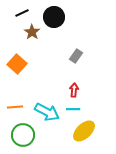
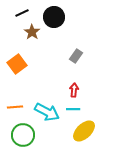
orange square: rotated 12 degrees clockwise
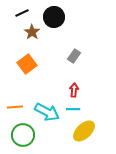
gray rectangle: moved 2 px left
orange square: moved 10 px right
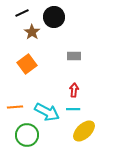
gray rectangle: rotated 56 degrees clockwise
green circle: moved 4 px right
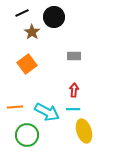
yellow ellipse: rotated 65 degrees counterclockwise
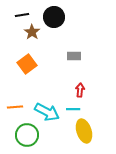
black line: moved 2 px down; rotated 16 degrees clockwise
red arrow: moved 6 px right
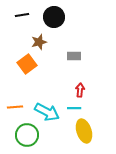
brown star: moved 7 px right, 10 px down; rotated 21 degrees clockwise
cyan line: moved 1 px right, 1 px up
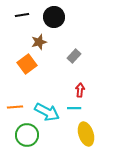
gray rectangle: rotated 48 degrees counterclockwise
yellow ellipse: moved 2 px right, 3 px down
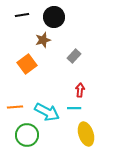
brown star: moved 4 px right, 2 px up
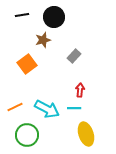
orange line: rotated 21 degrees counterclockwise
cyan arrow: moved 3 px up
